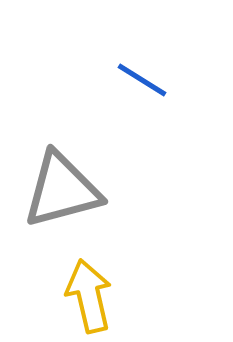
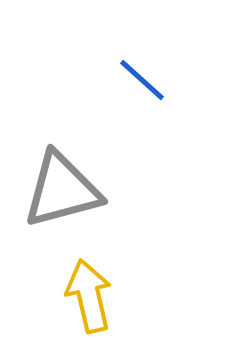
blue line: rotated 10 degrees clockwise
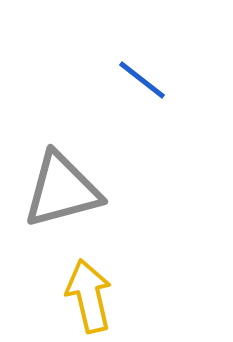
blue line: rotated 4 degrees counterclockwise
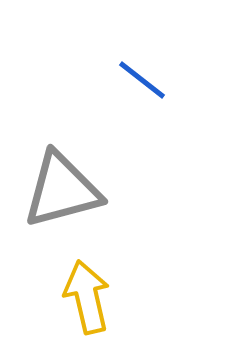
yellow arrow: moved 2 px left, 1 px down
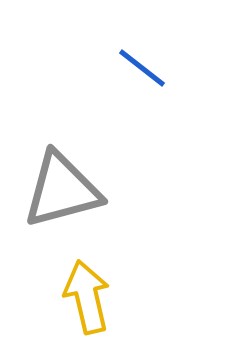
blue line: moved 12 px up
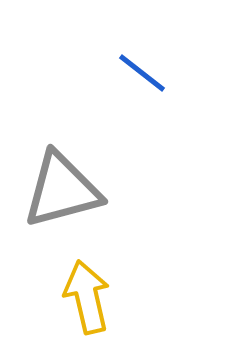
blue line: moved 5 px down
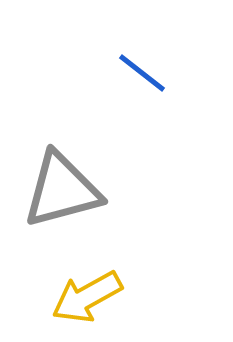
yellow arrow: rotated 106 degrees counterclockwise
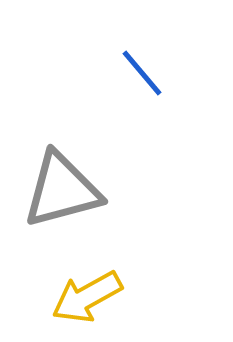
blue line: rotated 12 degrees clockwise
